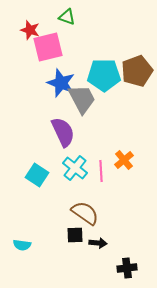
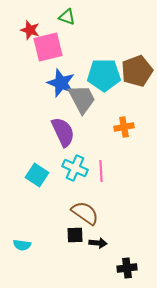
orange cross: moved 33 px up; rotated 30 degrees clockwise
cyan cross: rotated 15 degrees counterclockwise
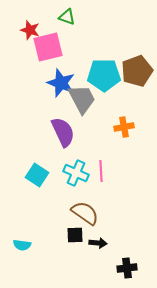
cyan cross: moved 1 px right, 5 px down
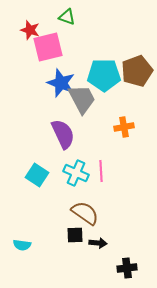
purple semicircle: moved 2 px down
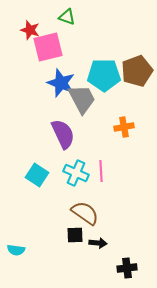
cyan semicircle: moved 6 px left, 5 px down
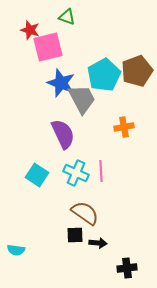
cyan pentagon: rotated 28 degrees counterclockwise
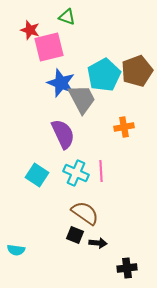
pink square: moved 1 px right
black square: rotated 24 degrees clockwise
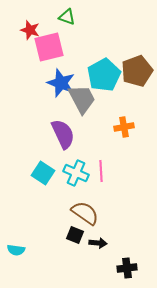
cyan square: moved 6 px right, 2 px up
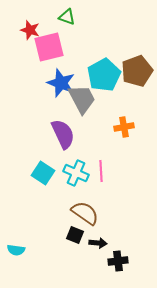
black cross: moved 9 px left, 7 px up
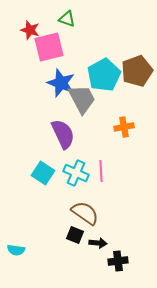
green triangle: moved 2 px down
